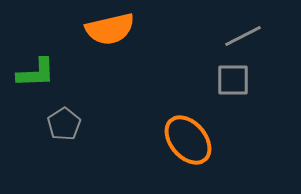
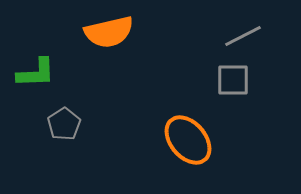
orange semicircle: moved 1 px left, 3 px down
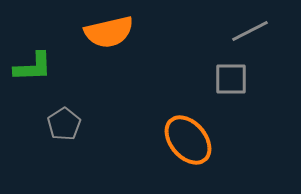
gray line: moved 7 px right, 5 px up
green L-shape: moved 3 px left, 6 px up
gray square: moved 2 px left, 1 px up
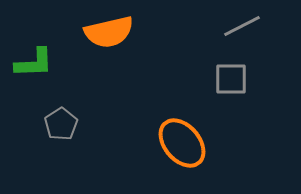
gray line: moved 8 px left, 5 px up
green L-shape: moved 1 px right, 4 px up
gray pentagon: moved 3 px left
orange ellipse: moved 6 px left, 3 px down
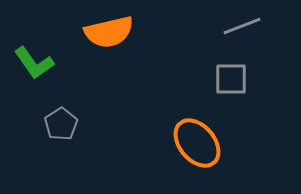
gray line: rotated 6 degrees clockwise
green L-shape: rotated 57 degrees clockwise
orange ellipse: moved 15 px right
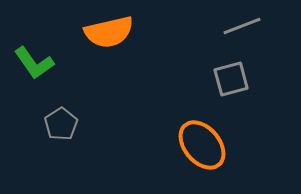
gray square: rotated 15 degrees counterclockwise
orange ellipse: moved 5 px right, 2 px down
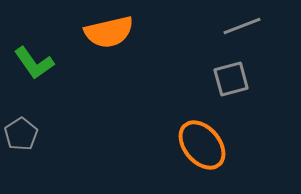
gray pentagon: moved 40 px left, 10 px down
